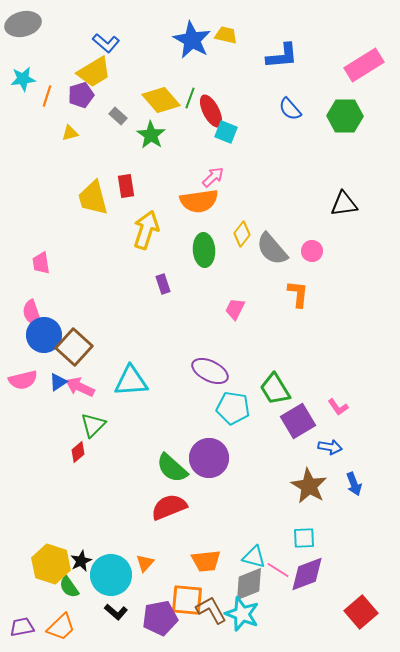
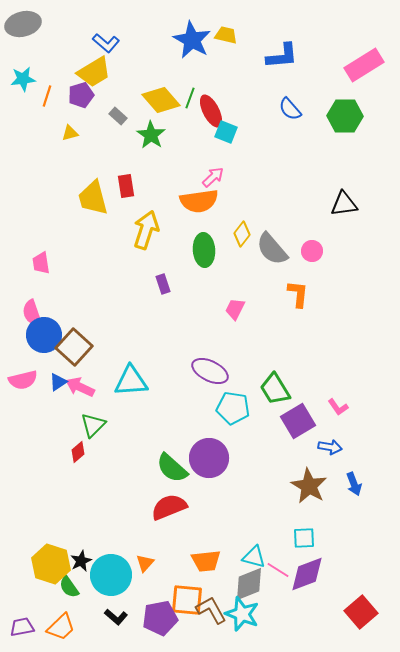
black L-shape at (116, 612): moved 5 px down
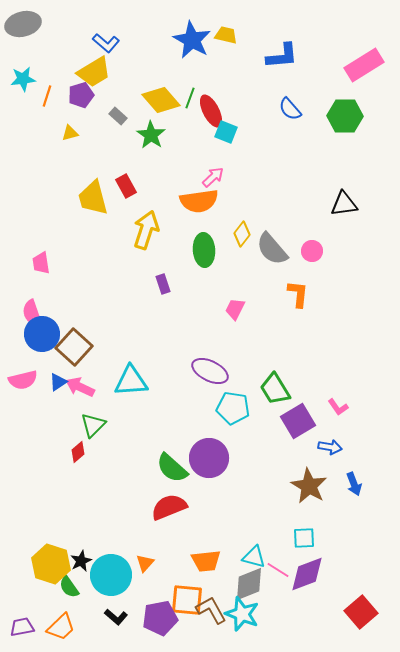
red rectangle at (126, 186): rotated 20 degrees counterclockwise
blue circle at (44, 335): moved 2 px left, 1 px up
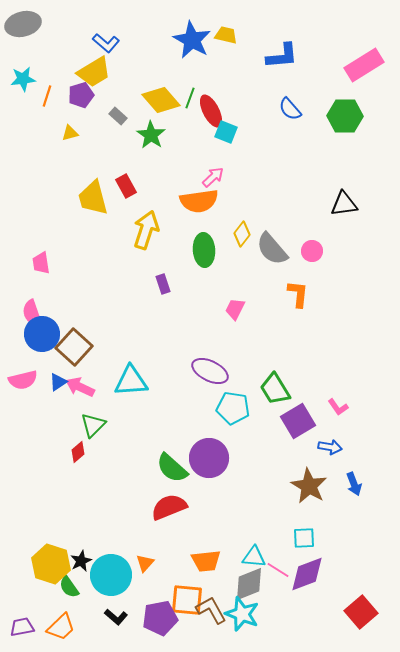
cyan triangle at (254, 557): rotated 10 degrees counterclockwise
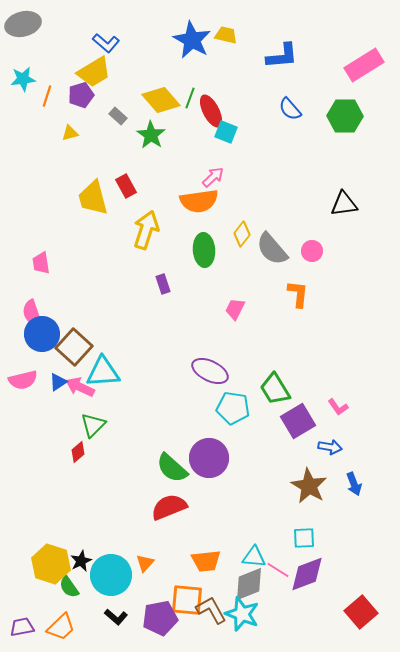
cyan triangle at (131, 381): moved 28 px left, 9 px up
